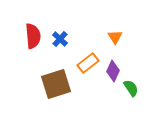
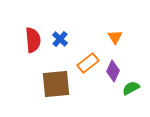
red semicircle: moved 4 px down
brown square: rotated 12 degrees clockwise
green semicircle: rotated 84 degrees counterclockwise
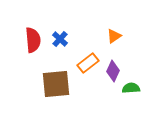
orange triangle: moved 1 px left, 1 px up; rotated 28 degrees clockwise
green semicircle: rotated 24 degrees clockwise
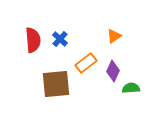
orange rectangle: moved 2 px left
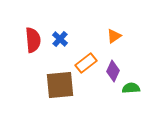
brown square: moved 4 px right, 1 px down
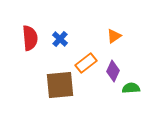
red semicircle: moved 3 px left, 2 px up
